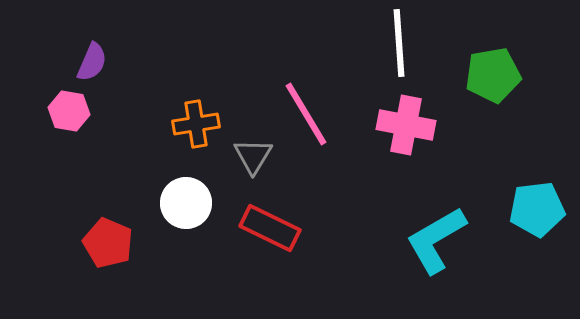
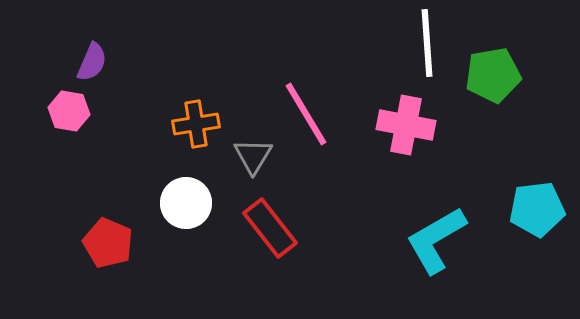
white line: moved 28 px right
red rectangle: rotated 26 degrees clockwise
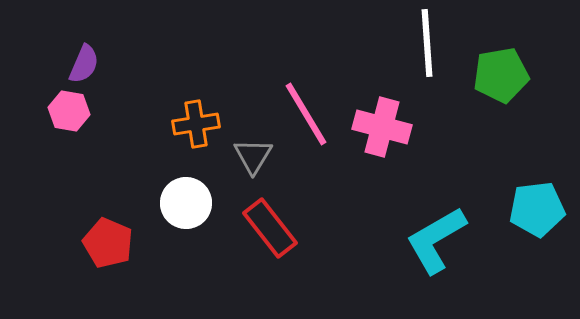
purple semicircle: moved 8 px left, 2 px down
green pentagon: moved 8 px right
pink cross: moved 24 px left, 2 px down; rotated 4 degrees clockwise
